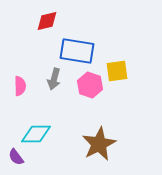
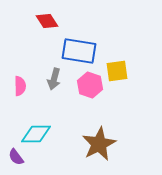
red diamond: rotated 70 degrees clockwise
blue rectangle: moved 2 px right
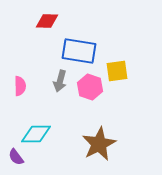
red diamond: rotated 55 degrees counterclockwise
gray arrow: moved 6 px right, 2 px down
pink hexagon: moved 2 px down
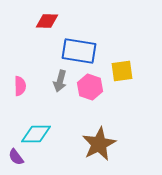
yellow square: moved 5 px right
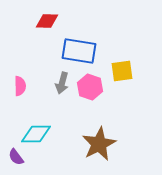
gray arrow: moved 2 px right, 2 px down
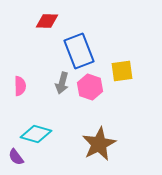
blue rectangle: rotated 60 degrees clockwise
cyan diamond: rotated 16 degrees clockwise
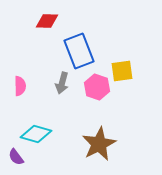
pink hexagon: moved 7 px right
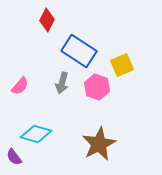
red diamond: moved 1 px up; rotated 65 degrees counterclockwise
blue rectangle: rotated 36 degrees counterclockwise
yellow square: moved 6 px up; rotated 15 degrees counterclockwise
pink semicircle: rotated 42 degrees clockwise
purple semicircle: moved 2 px left
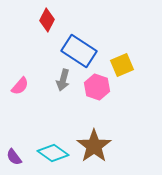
gray arrow: moved 1 px right, 3 px up
cyan diamond: moved 17 px right, 19 px down; rotated 20 degrees clockwise
brown star: moved 5 px left, 2 px down; rotated 8 degrees counterclockwise
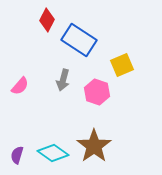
blue rectangle: moved 11 px up
pink hexagon: moved 5 px down
purple semicircle: moved 3 px right, 2 px up; rotated 54 degrees clockwise
